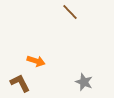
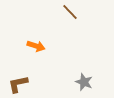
orange arrow: moved 15 px up
brown L-shape: moved 2 px left, 1 px down; rotated 75 degrees counterclockwise
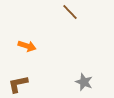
orange arrow: moved 9 px left
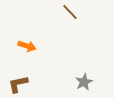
gray star: rotated 24 degrees clockwise
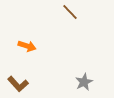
brown L-shape: rotated 120 degrees counterclockwise
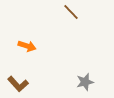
brown line: moved 1 px right
gray star: moved 1 px right; rotated 12 degrees clockwise
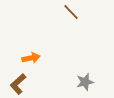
orange arrow: moved 4 px right, 12 px down; rotated 30 degrees counterclockwise
brown L-shape: rotated 90 degrees clockwise
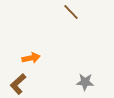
gray star: rotated 18 degrees clockwise
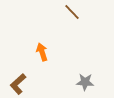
brown line: moved 1 px right
orange arrow: moved 11 px right, 6 px up; rotated 96 degrees counterclockwise
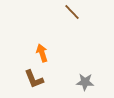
orange arrow: moved 1 px down
brown L-shape: moved 16 px right, 5 px up; rotated 70 degrees counterclockwise
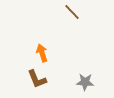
brown L-shape: moved 3 px right
